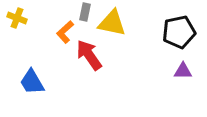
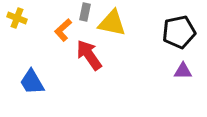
orange L-shape: moved 2 px left, 2 px up
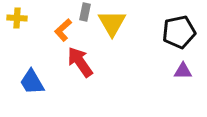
yellow cross: rotated 18 degrees counterclockwise
yellow triangle: rotated 48 degrees clockwise
red arrow: moved 9 px left, 7 px down
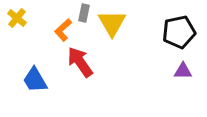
gray rectangle: moved 1 px left, 1 px down
yellow cross: rotated 36 degrees clockwise
blue trapezoid: moved 3 px right, 2 px up
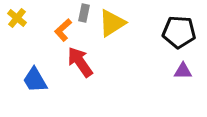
yellow triangle: rotated 28 degrees clockwise
black pentagon: rotated 16 degrees clockwise
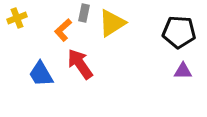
yellow cross: rotated 30 degrees clockwise
red arrow: moved 2 px down
blue trapezoid: moved 6 px right, 6 px up
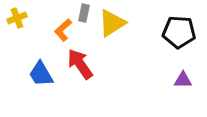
purple triangle: moved 9 px down
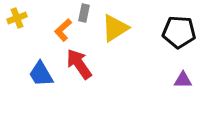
yellow triangle: moved 3 px right, 5 px down
red arrow: moved 1 px left
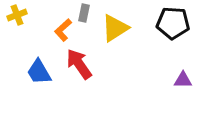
yellow cross: moved 3 px up
black pentagon: moved 6 px left, 9 px up
blue trapezoid: moved 2 px left, 2 px up
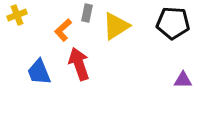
gray rectangle: moved 3 px right
yellow triangle: moved 1 px right, 2 px up
red arrow: rotated 16 degrees clockwise
blue trapezoid: rotated 8 degrees clockwise
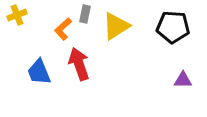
gray rectangle: moved 2 px left, 1 px down
black pentagon: moved 4 px down
orange L-shape: moved 1 px up
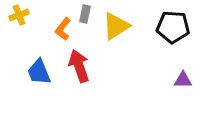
yellow cross: moved 2 px right
orange L-shape: rotated 10 degrees counterclockwise
red arrow: moved 2 px down
